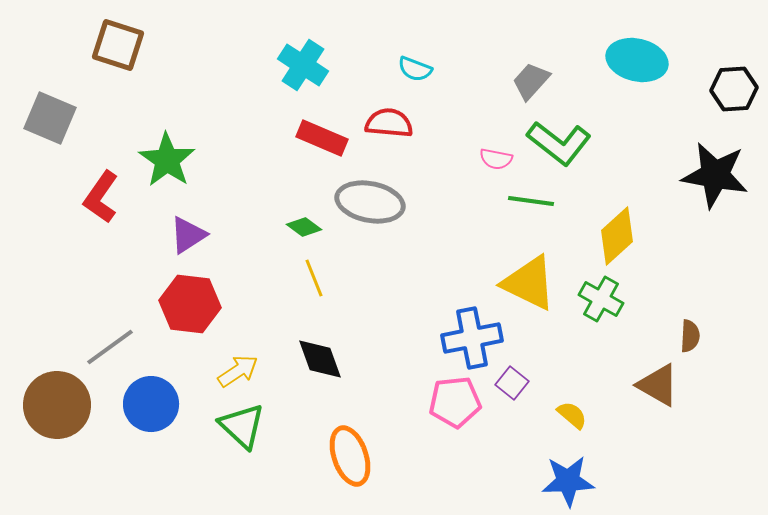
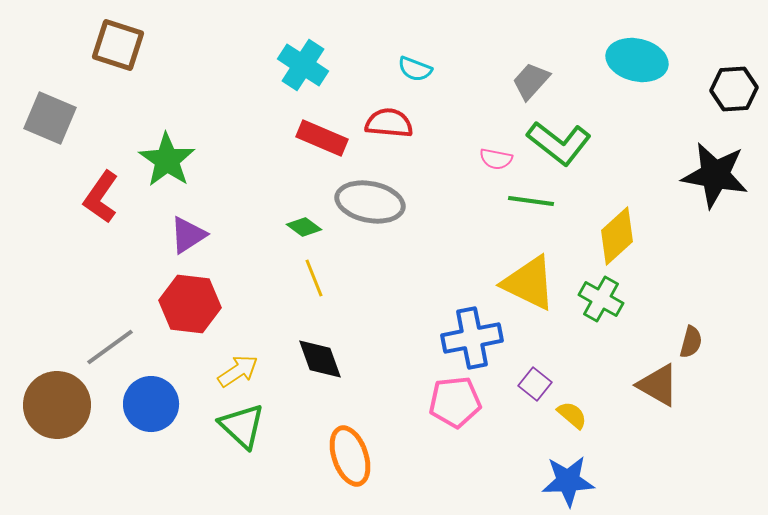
brown semicircle: moved 1 px right, 6 px down; rotated 12 degrees clockwise
purple square: moved 23 px right, 1 px down
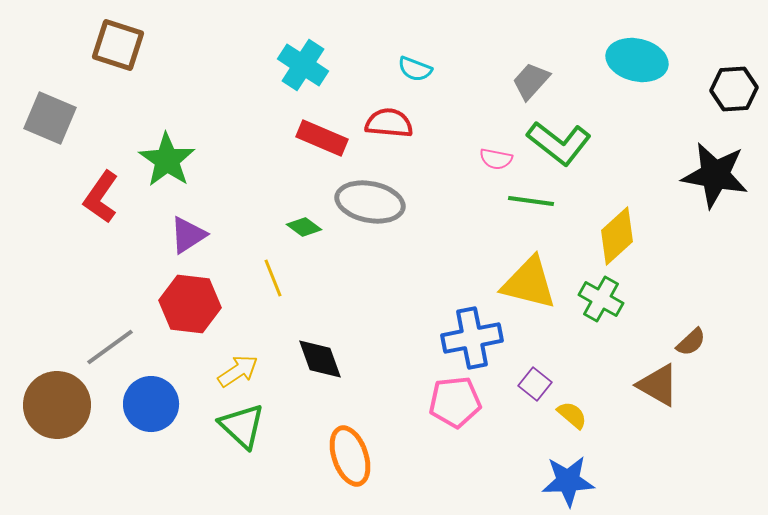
yellow line: moved 41 px left
yellow triangle: rotated 12 degrees counterclockwise
brown semicircle: rotated 32 degrees clockwise
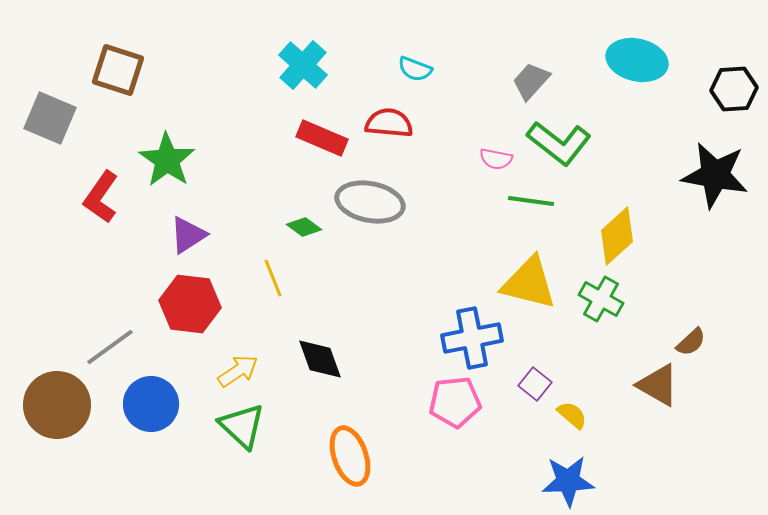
brown square: moved 25 px down
cyan cross: rotated 9 degrees clockwise
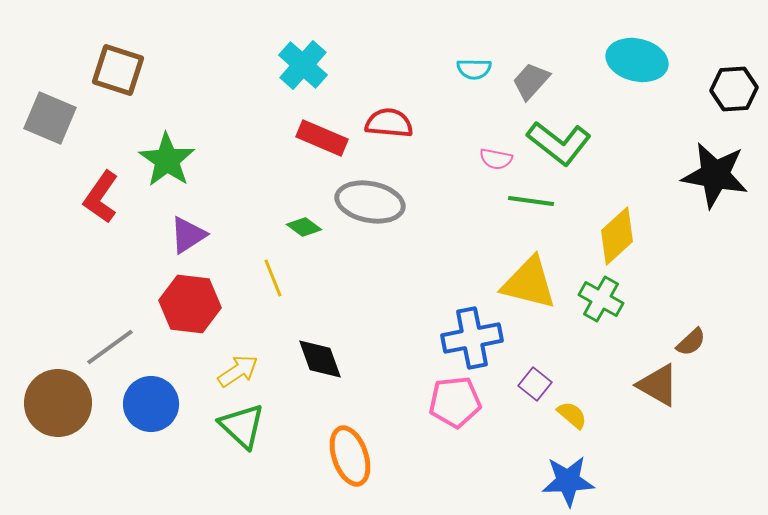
cyan semicircle: moved 59 px right; rotated 20 degrees counterclockwise
brown circle: moved 1 px right, 2 px up
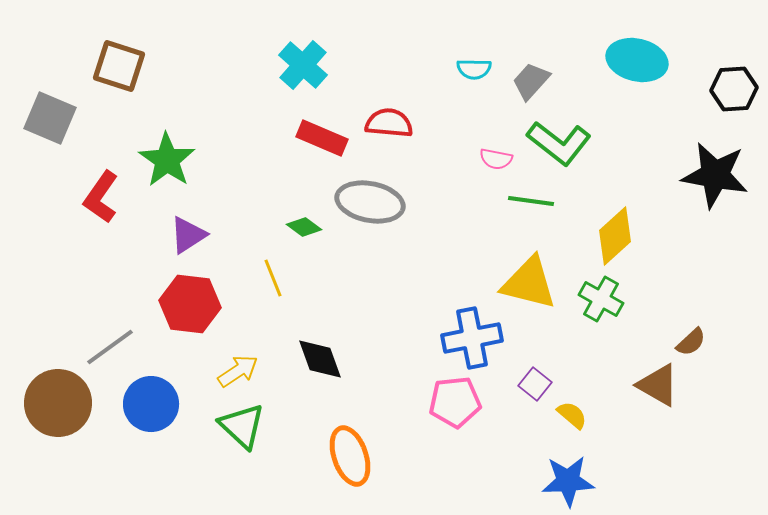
brown square: moved 1 px right, 4 px up
yellow diamond: moved 2 px left
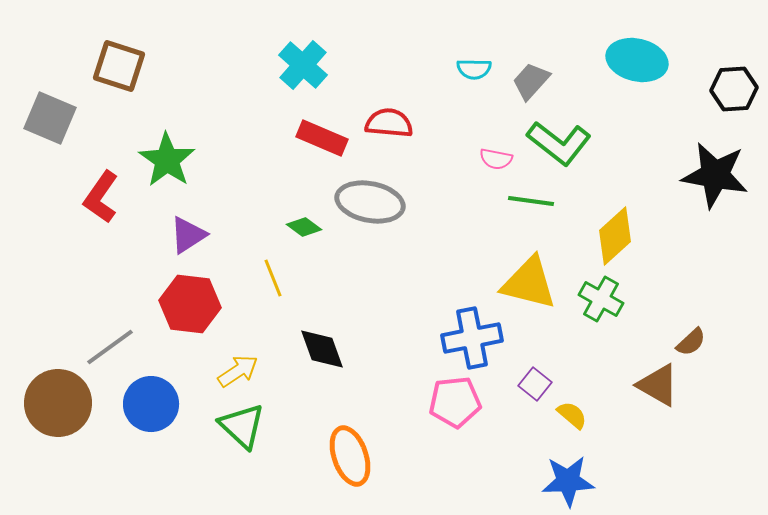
black diamond: moved 2 px right, 10 px up
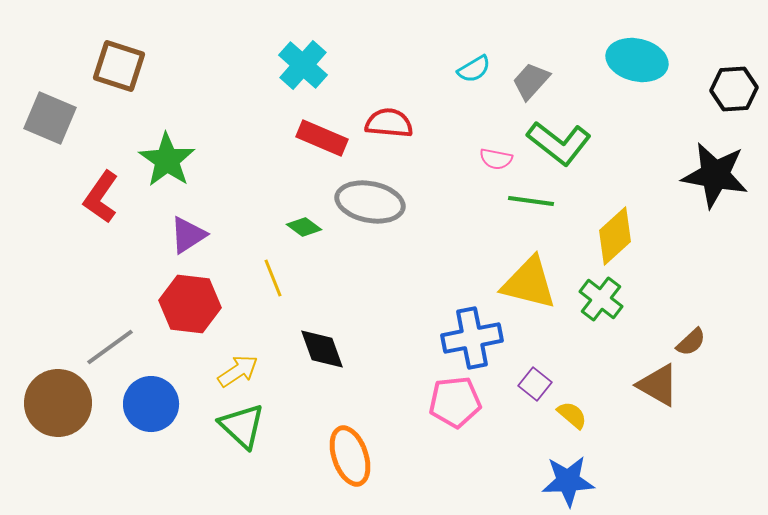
cyan semicircle: rotated 32 degrees counterclockwise
green cross: rotated 9 degrees clockwise
